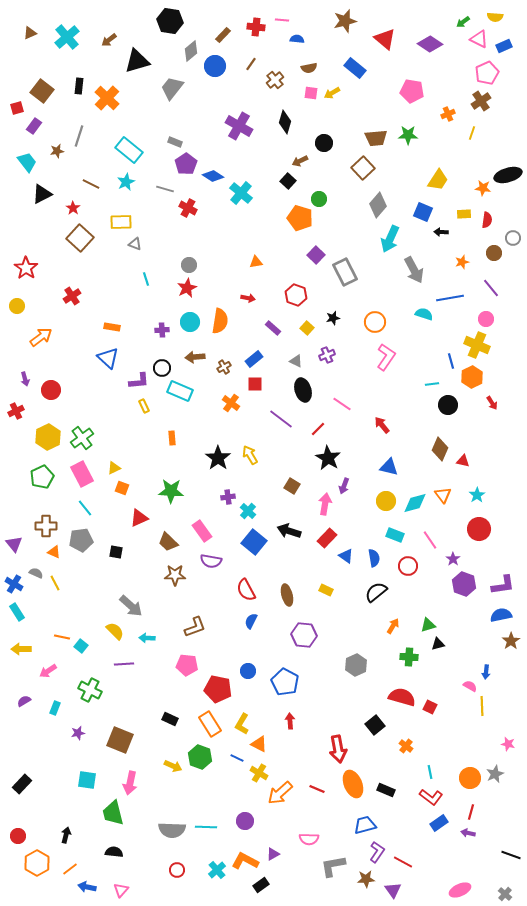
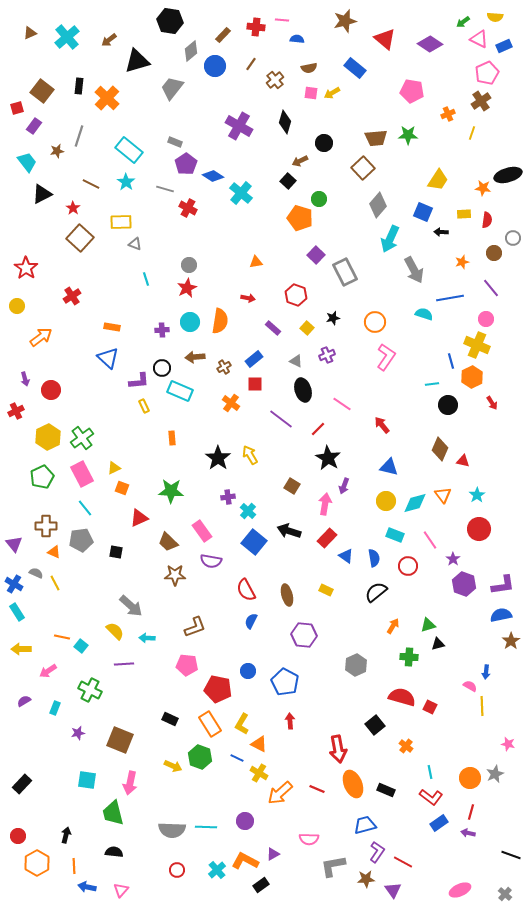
cyan star at (126, 182): rotated 12 degrees counterclockwise
orange line at (70, 869): moved 4 px right, 3 px up; rotated 56 degrees counterclockwise
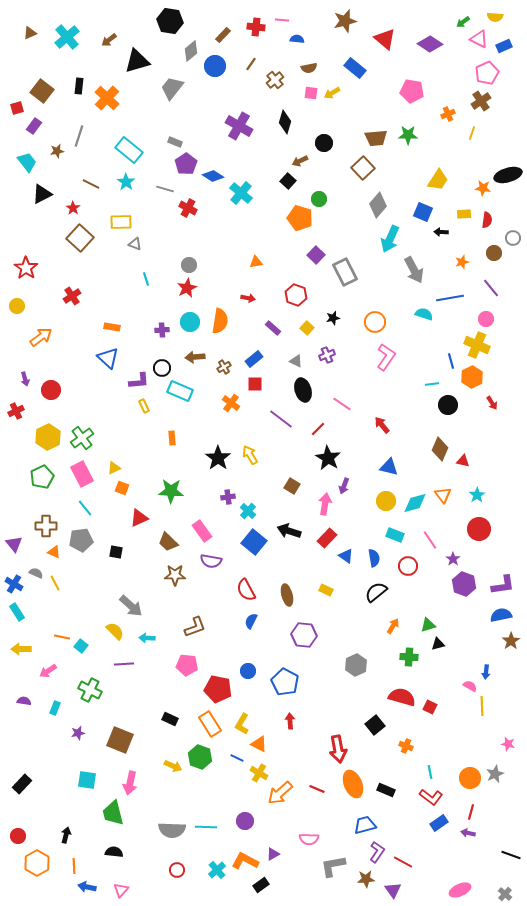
purple semicircle at (24, 701): rotated 40 degrees clockwise
orange cross at (406, 746): rotated 16 degrees counterclockwise
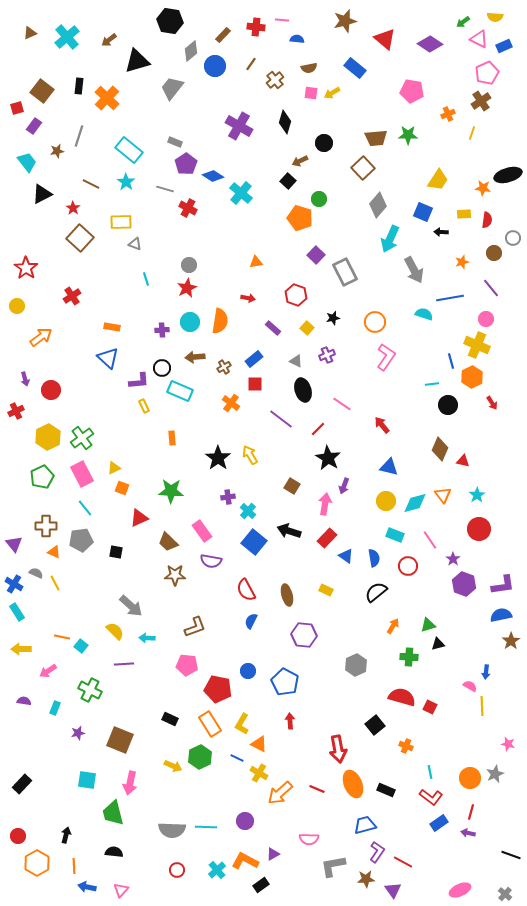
green hexagon at (200, 757): rotated 15 degrees clockwise
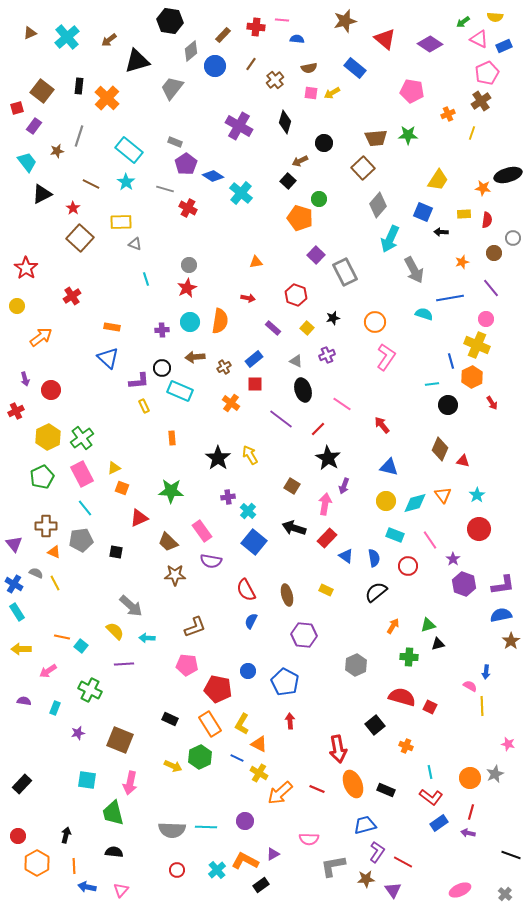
black arrow at (289, 531): moved 5 px right, 3 px up
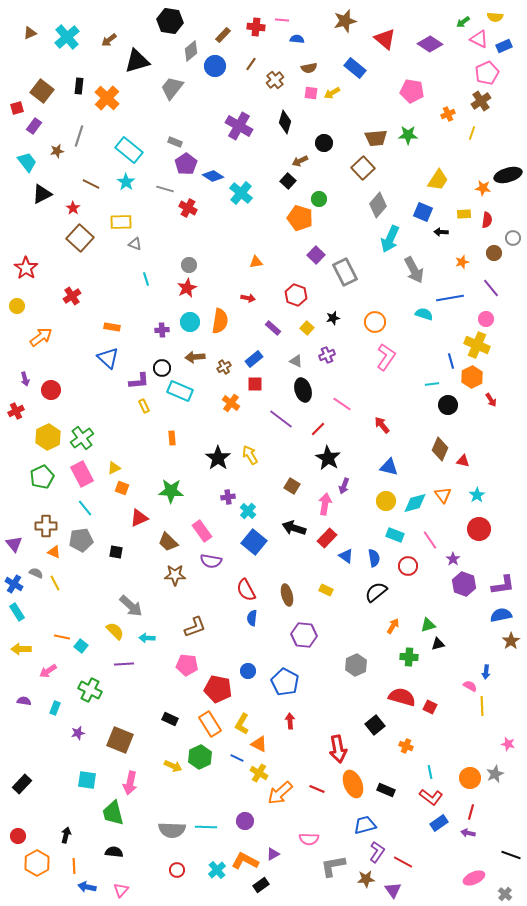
red arrow at (492, 403): moved 1 px left, 3 px up
blue semicircle at (251, 621): moved 1 px right, 3 px up; rotated 21 degrees counterclockwise
pink ellipse at (460, 890): moved 14 px right, 12 px up
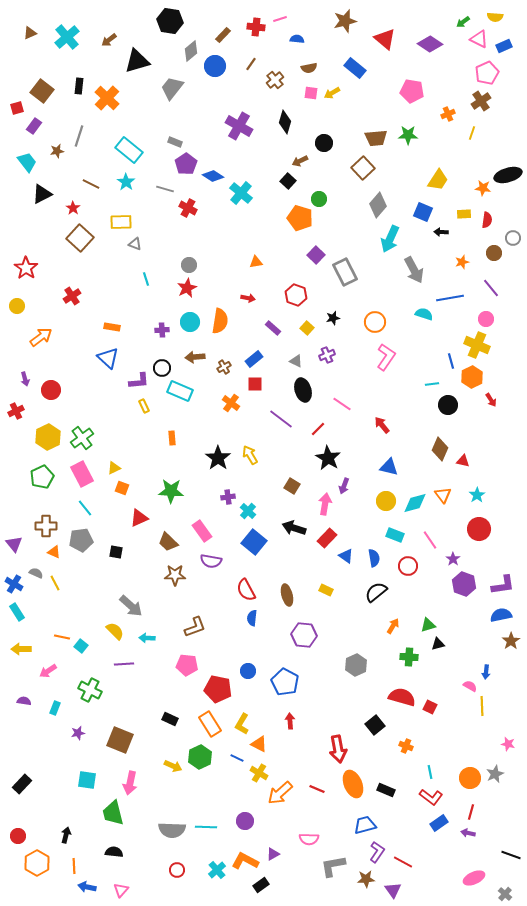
pink line at (282, 20): moved 2 px left, 1 px up; rotated 24 degrees counterclockwise
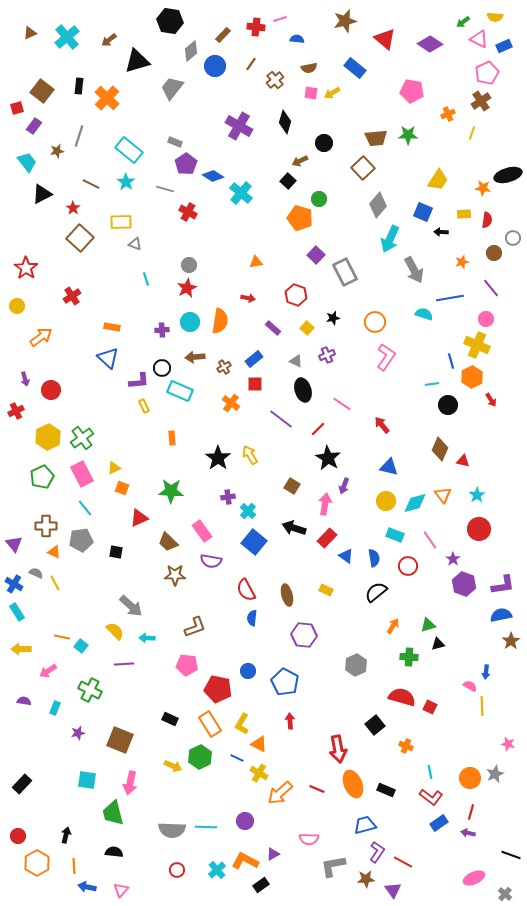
red cross at (188, 208): moved 4 px down
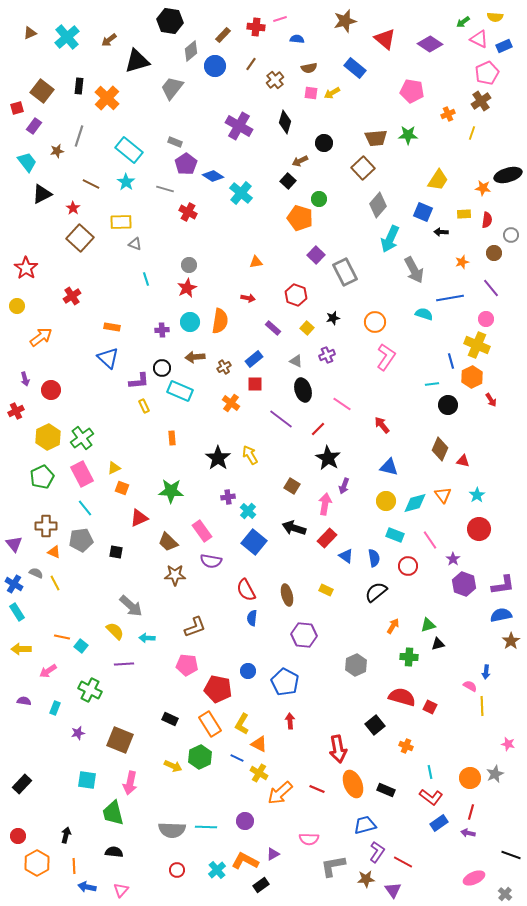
gray circle at (513, 238): moved 2 px left, 3 px up
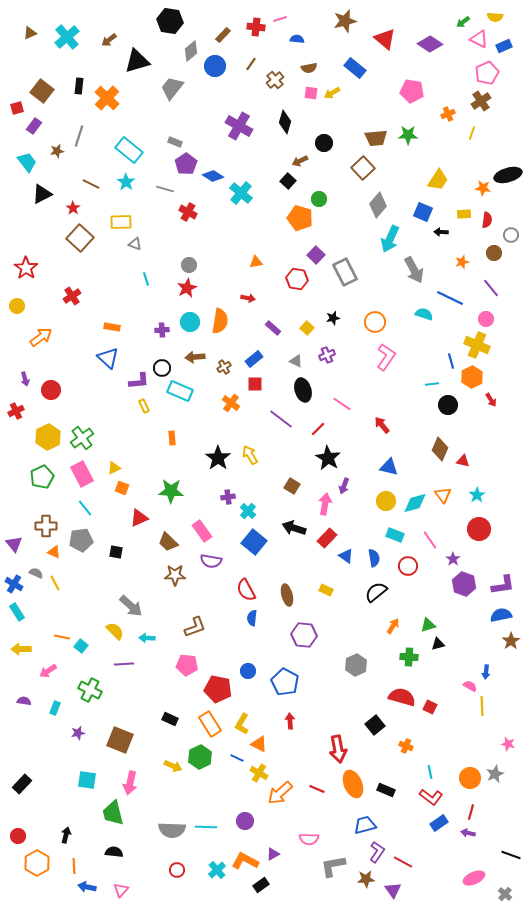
red hexagon at (296, 295): moved 1 px right, 16 px up; rotated 10 degrees counterclockwise
blue line at (450, 298): rotated 36 degrees clockwise
